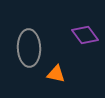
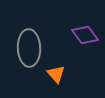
orange triangle: rotated 36 degrees clockwise
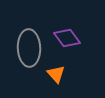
purple diamond: moved 18 px left, 3 px down
